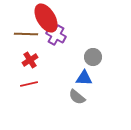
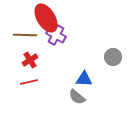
brown line: moved 1 px left, 1 px down
gray circle: moved 20 px right
blue triangle: moved 1 px down
red line: moved 2 px up
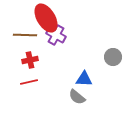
red cross: rotated 21 degrees clockwise
